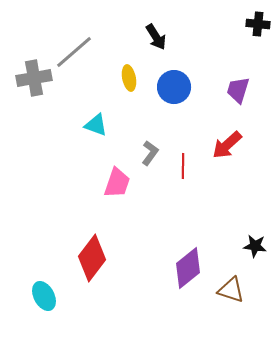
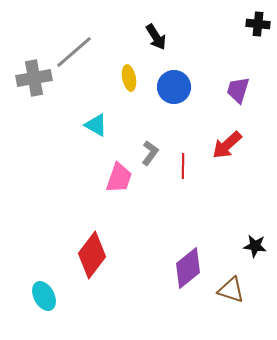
cyan triangle: rotated 10 degrees clockwise
pink trapezoid: moved 2 px right, 5 px up
red diamond: moved 3 px up
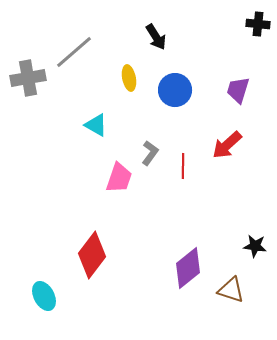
gray cross: moved 6 px left
blue circle: moved 1 px right, 3 px down
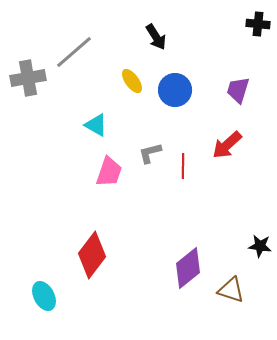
yellow ellipse: moved 3 px right, 3 px down; rotated 25 degrees counterclockwise
gray L-shape: rotated 140 degrees counterclockwise
pink trapezoid: moved 10 px left, 6 px up
black star: moved 5 px right
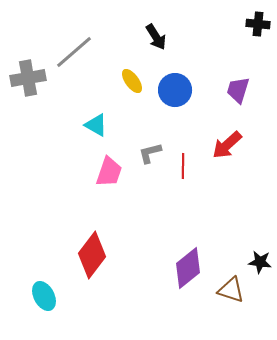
black star: moved 16 px down
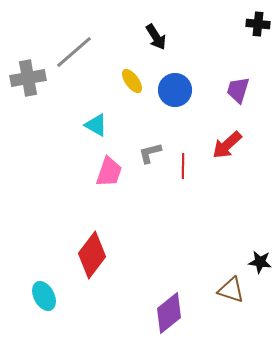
purple diamond: moved 19 px left, 45 px down
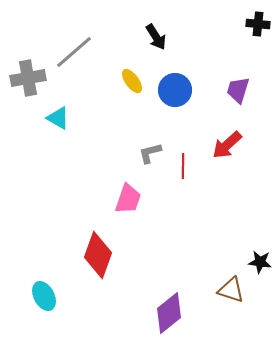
cyan triangle: moved 38 px left, 7 px up
pink trapezoid: moved 19 px right, 27 px down
red diamond: moved 6 px right; rotated 18 degrees counterclockwise
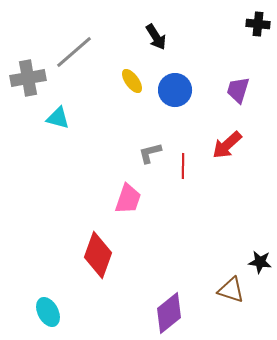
cyan triangle: rotated 15 degrees counterclockwise
cyan ellipse: moved 4 px right, 16 px down
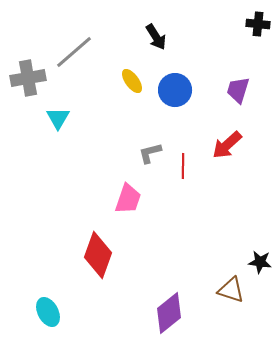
cyan triangle: rotated 45 degrees clockwise
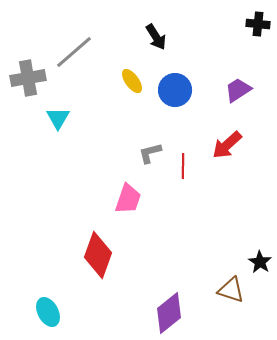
purple trapezoid: rotated 40 degrees clockwise
black star: rotated 25 degrees clockwise
